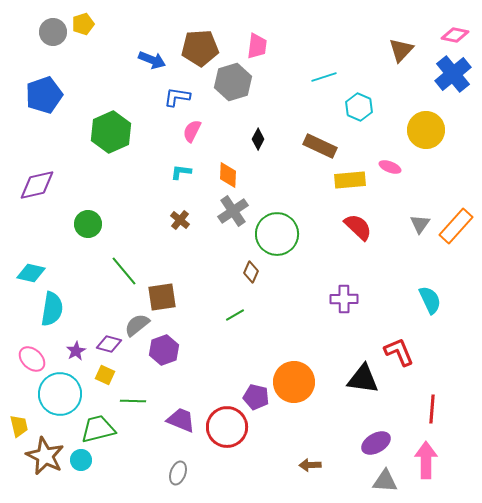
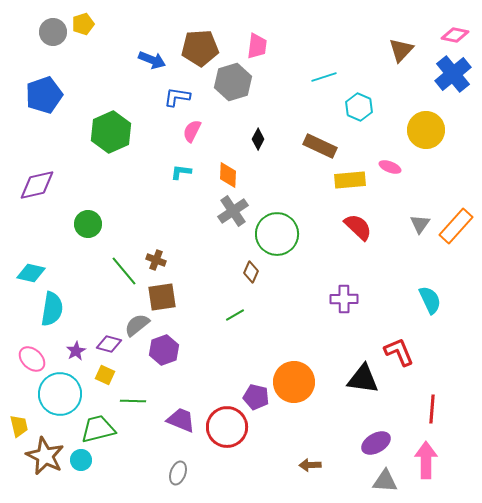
brown cross at (180, 220): moved 24 px left, 40 px down; rotated 18 degrees counterclockwise
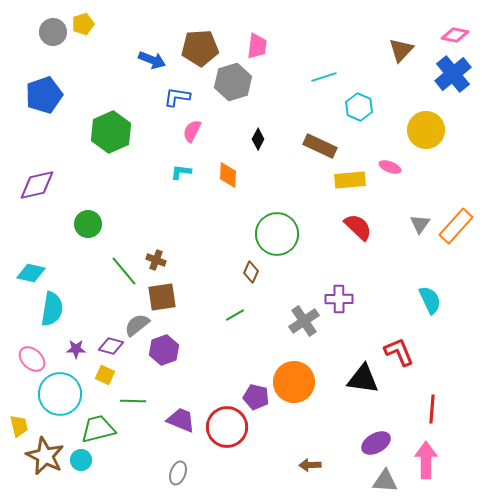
gray cross at (233, 211): moved 71 px right, 110 px down
purple cross at (344, 299): moved 5 px left
purple diamond at (109, 344): moved 2 px right, 2 px down
purple star at (76, 351): moved 2 px up; rotated 30 degrees clockwise
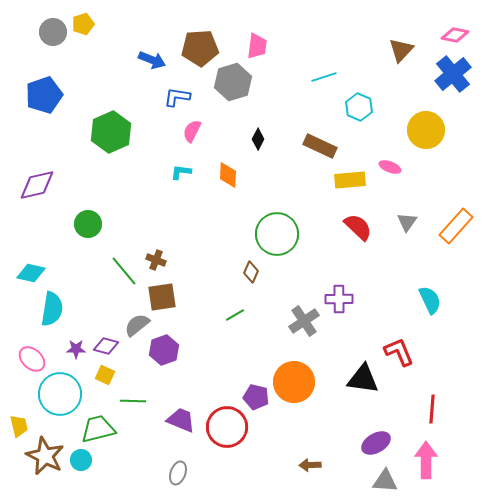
gray triangle at (420, 224): moved 13 px left, 2 px up
purple diamond at (111, 346): moved 5 px left
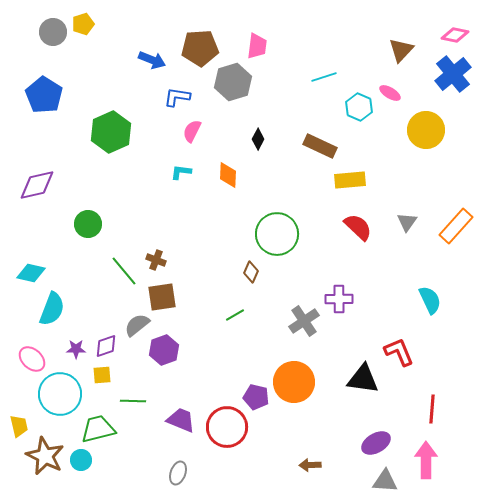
blue pentagon at (44, 95): rotated 21 degrees counterclockwise
pink ellipse at (390, 167): moved 74 px up; rotated 10 degrees clockwise
cyan semicircle at (52, 309): rotated 12 degrees clockwise
purple diamond at (106, 346): rotated 35 degrees counterclockwise
yellow square at (105, 375): moved 3 px left; rotated 30 degrees counterclockwise
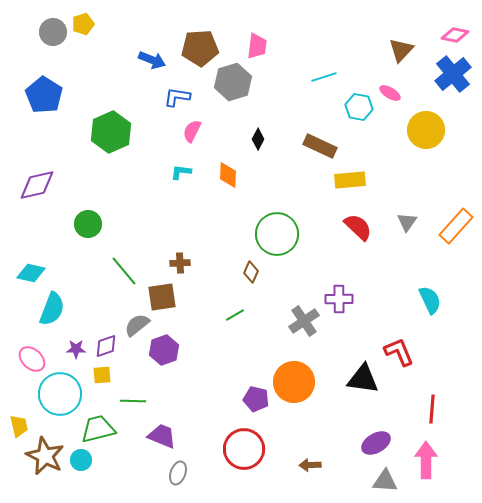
cyan hexagon at (359, 107): rotated 12 degrees counterclockwise
brown cross at (156, 260): moved 24 px right, 3 px down; rotated 24 degrees counterclockwise
purple pentagon at (256, 397): moved 2 px down
purple trapezoid at (181, 420): moved 19 px left, 16 px down
red circle at (227, 427): moved 17 px right, 22 px down
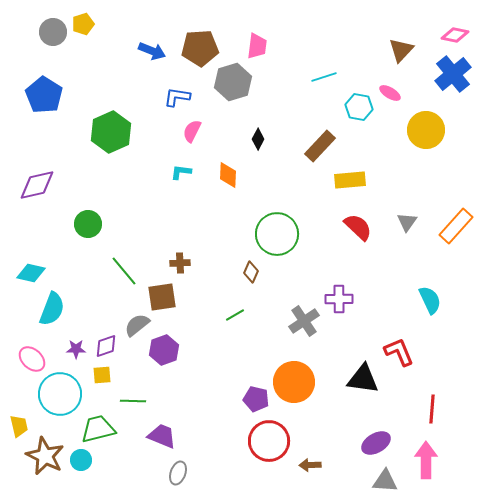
blue arrow at (152, 60): moved 9 px up
brown rectangle at (320, 146): rotated 72 degrees counterclockwise
red circle at (244, 449): moved 25 px right, 8 px up
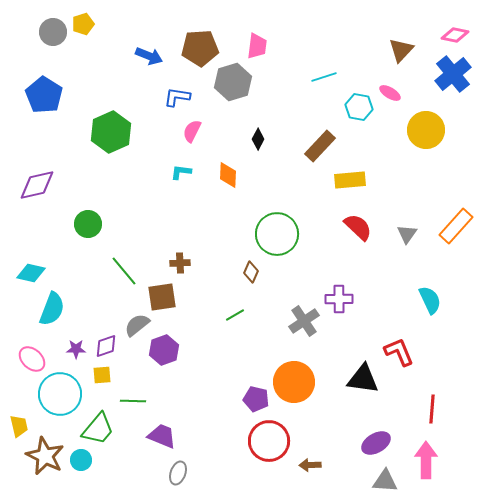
blue arrow at (152, 51): moved 3 px left, 5 px down
gray triangle at (407, 222): moved 12 px down
green trapezoid at (98, 429): rotated 144 degrees clockwise
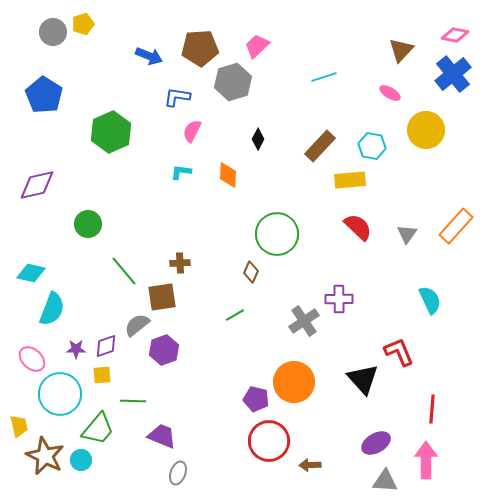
pink trapezoid at (257, 46): rotated 140 degrees counterclockwise
cyan hexagon at (359, 107): moved 13 px right, 39 px down
black triangle at (363, 379): rotated 40 degrees clockwise
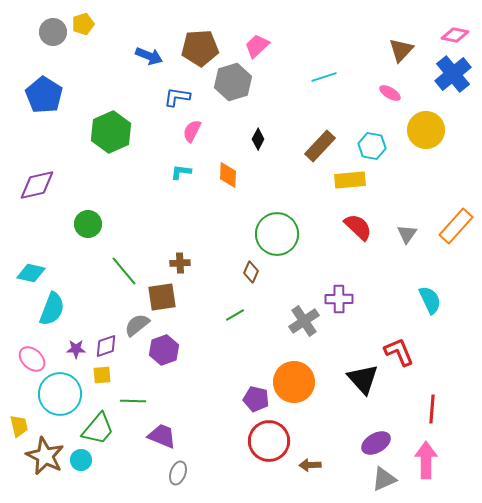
gray triangle at (385, 481): moved 1 px left, 2 px up; rotated 28 degrees counterclockwise
